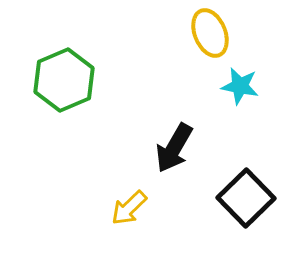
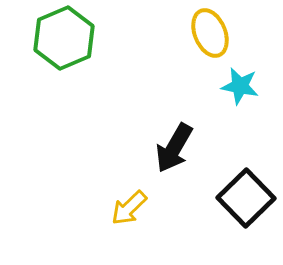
green hexagon: moved 42 px up
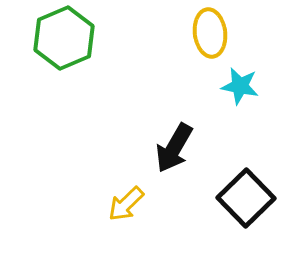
yellow ellipse: rotated 15 degrees clockwise
yellow arrow: moved 3 px left, 4 px up
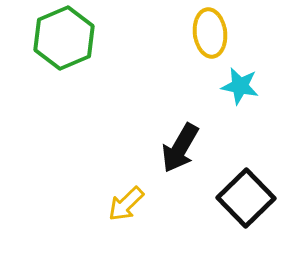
black arrow: moved 6 px right
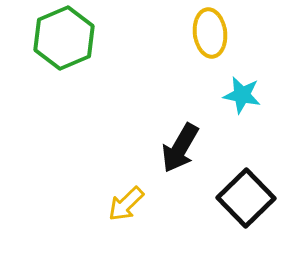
cyan star: moved 2 px right, 9 px down
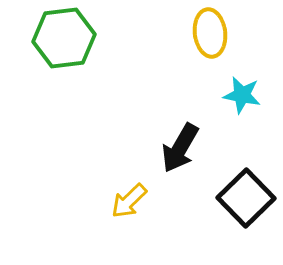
green hexagon: rotated 16 degrees clockwise
yellow arrow: moved 3 px right, 3 px up
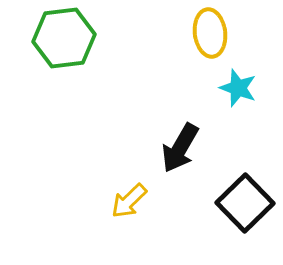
cyan star: moved 4 px left, 7 px up; rotated 9 degrees clockwise
black square: moved 1 px left, 5 px down
